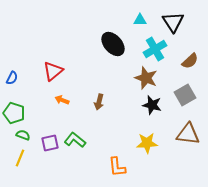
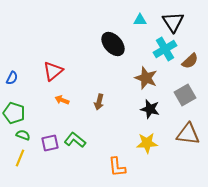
cyan cross: moved 10 px right
black star: moved 2 px left, 4 px down
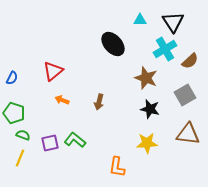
orange L-shape: rotated 15 degrees clockwise
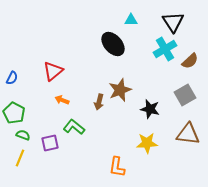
cyan triangle: moved 9 px left
brown star: moved 26 px left, 12 px down; rotated 30 degrees clockwise
green pentagon: rotated 10 degrees clockwise
green L-shape: moved 1 px left, 13 px up
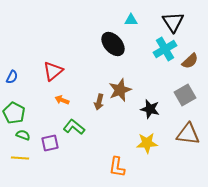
blue semicircle: moved 1 px up
yellow line: rotated 72 degrees clockwise
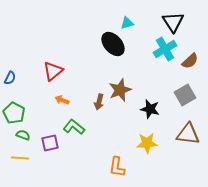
cyan triangle: moved 4 px left, 3 px down; rotated 16 degrees counterclockwise
blue semicircle: moved 2 px left, 1 px down
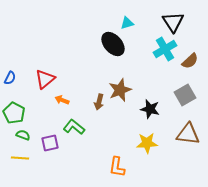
red triangle: moved 8 px left, 8 px down
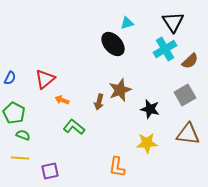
purple square: moved 28 px down
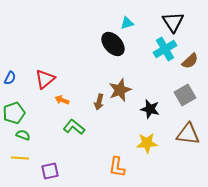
green pentagon: rotated 25 degrees clockwise
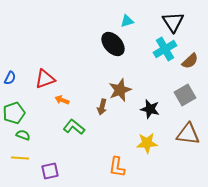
cyan triangle: moved 2 px up
red triangle: rotated 20 degrees clockwise
brown arrow: moved 3 px right, 5 px down
